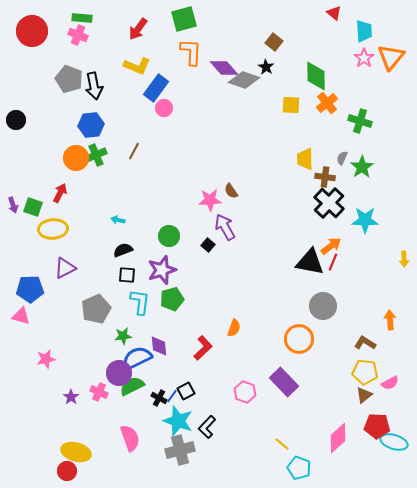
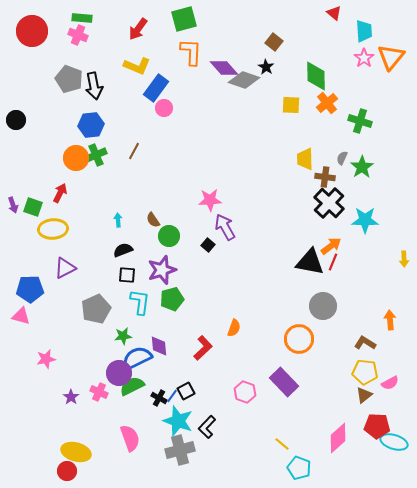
brown semicircle at (231, 191): moved 78 px left, 29 px down
cyan arrow at (118, 220): rotated 72 degrees clockwise
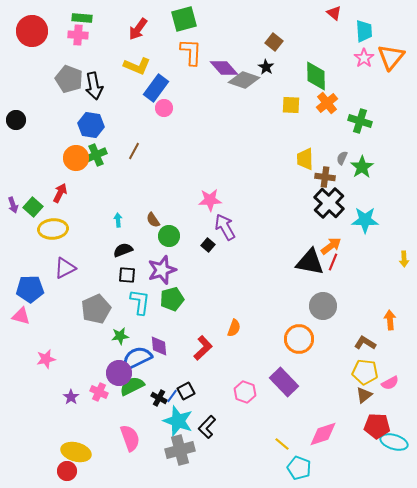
pink cross at (78, 35): rotated 18 degrees counterclockwise
blue hexagon at (91, 125): rotated 15 degrees clockwise
green square at (33, 207): rotated 24 degrees clockwise
green star at (123, 336): moved 3 px left
pink diamond at (338, 438): moved 15 px left, 4 px up; rotated 24 degrees clockwise
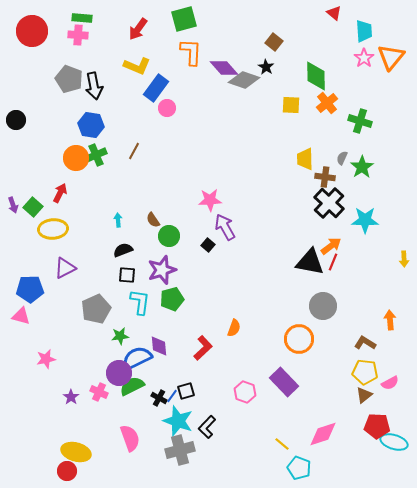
pink circle at (164, 108): moved 3 px right
black square at (186, 391): rotated 12 degrees clockwise
